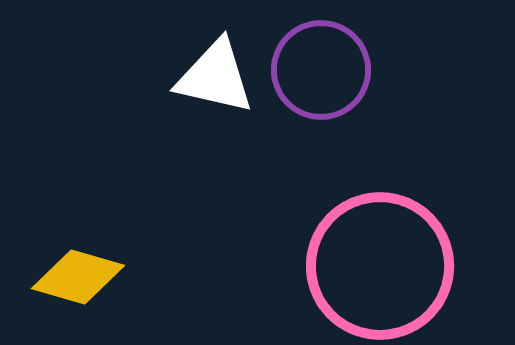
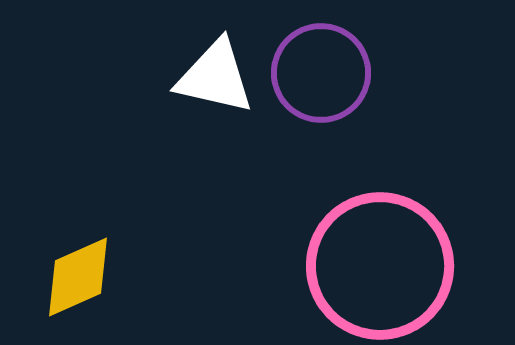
purple circle: moved 3 px down
yellow diamond: rotated 40 degrees counterclockwise
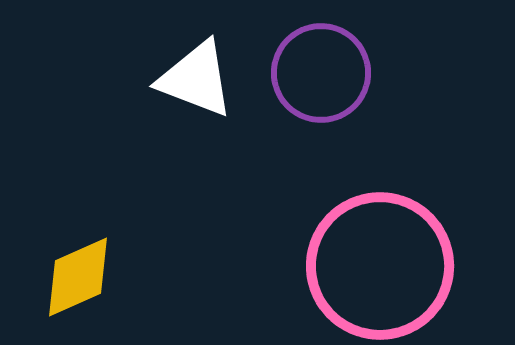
white triangle: moved 19 px left, 2 px down; rotated 8 degrees clockwise
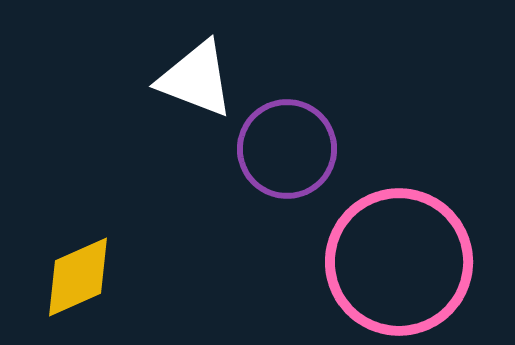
purple circle: moved 34 px left, 76 px down
pink circle: moved 19 px right, 4 px up
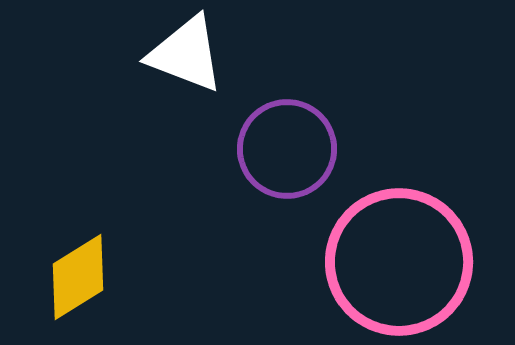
white triangle: moved 10 px left, 25 px up
yellow diamond: rotated 8 degrees counterclockwise
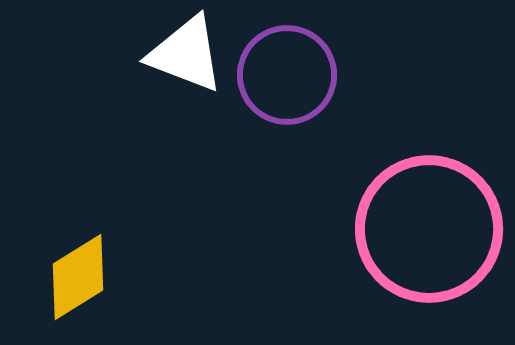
purple circle: moved 74 px up
pink circle: moved 30 px right, 33 px up
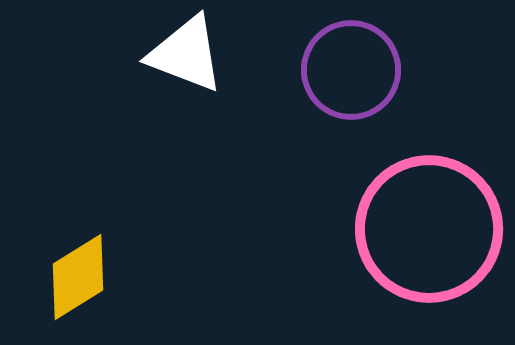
purple circle: moved 64 px right, 5 px up
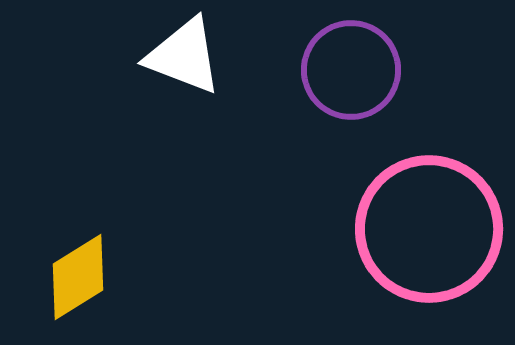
white triangle: moved 2 px left, 2 px down
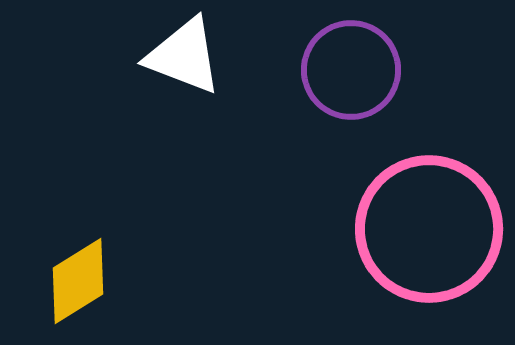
yellow diamond: moved 4 px down
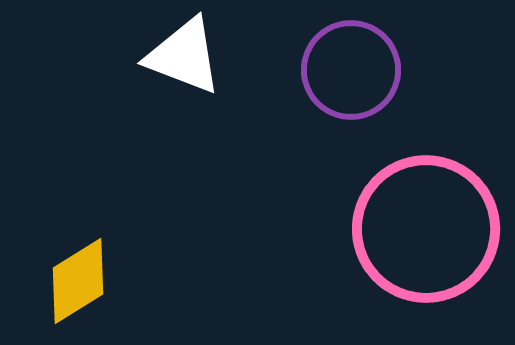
pink circle: moved 3 px left
